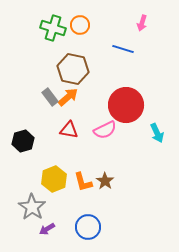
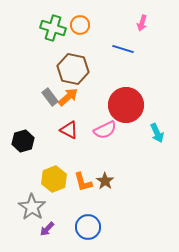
red triangle: rotated 18 degrees clockwise
purple arrow: rotated 14 degrees counterclockwise
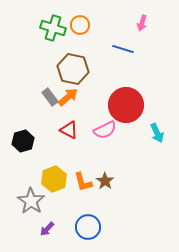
gray star: moved 1 px left, 6 px up
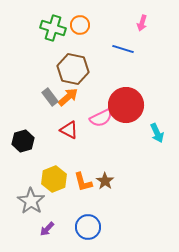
pink semicircle: moved 4 px left, 12 px up
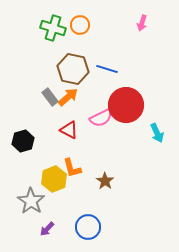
blue line: moved 16 px left, 20 px down
orange L-shape: moved 11 px left, 14 px up
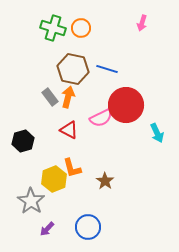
orange circle: moved 1 px right, 3 px down
orange arrow: rotated 35 degrees counterclockwise
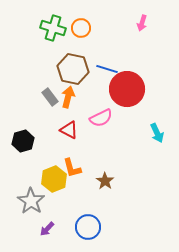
red circle: moved 1 px right, 16 px up
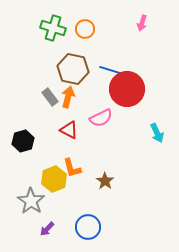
orange circle: moved 4 px right, 1 px down
blue line: moved 3 px right, 1 px down
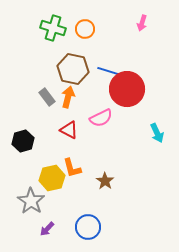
blue line: moved 2 px left, 1 px down
gray rectangle: moved 3 px left
yellow hexagon: moved 2 px left, 1 px up; rotated 10 degrees clockwise
